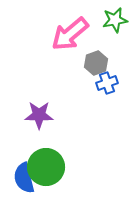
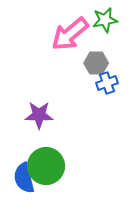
green star: moved 10 px left
gray hexagon: rotated 20 degrees clockwise
green circle: moved 1 px up
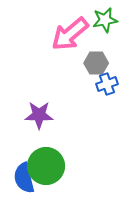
blue cross: moved 1 px down
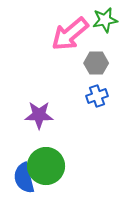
blue cross: moved 10 px left, 12 px down
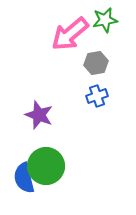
gray hexagon: rotated 10 degrees counterclockwise
purple star: rotated 20 degrees clockwise
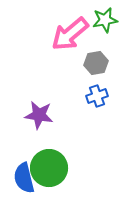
purple star: rotated 12 degrees counterclockwise
green circle: moved 3 px right, 2 px down
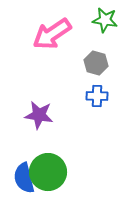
green star: rotated 20 degrees clockwise
pink arrow: moved 18 px left; rotated 6 degrees clockwise
gray hexagon: rotated 25 degrees clockwise
blue cross: rotated 20 degrees clockwise
green circle: moved 1 px left, 4 px down
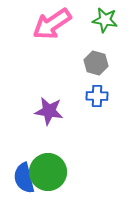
pink arrow: moved 10 px up
purple star: moved 10 px right, 4 px up
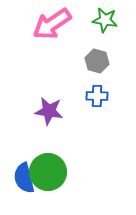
gray hexagon: moved 1 px right, 2 px up
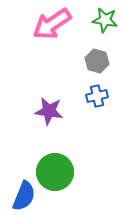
blue cross: rotated 15 degrees counterclockwise
green circle: moved 7 px right
blue semicircle: moved 18 px down; rotated 144 degrees counterclockwise
